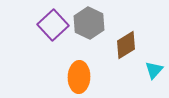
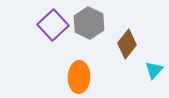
brown diamond: moved 1 px right, 1 px up; rotated 20 degrees counterclockwise
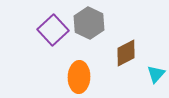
purple square: moved 5 px down
brown diamond: moved 1 px left, 9 px down; rotated 24 degrees clockwise
cyan triangle: moved 2 px right, 4 px down
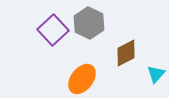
orange ellipse: moved 3 px right, 2 px down; rotated 36 degrees clockwise
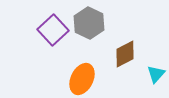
brown diamond: moved 1 px left, 1 px down
orange ellipse: rotated 12 degrees counterclockwise
